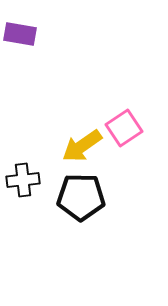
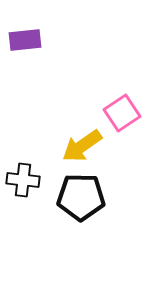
purple rectangle: moved 5 px right, 6 px down; rotated 16 degrees counterclockwise
pink square: moved 2 px left, 15 px up
black cross: rotated 12 degrees clockwise
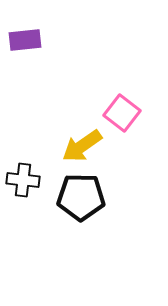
pink square: rotated 18 degrees counterclockwise
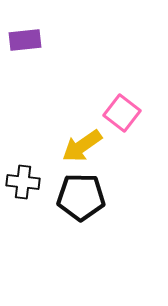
black cross: moved 2 px down
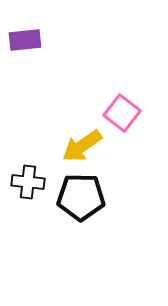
black cross: moved 5 px right
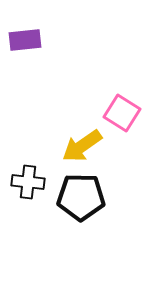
pink square: rotated 6 degrees counterclockwise
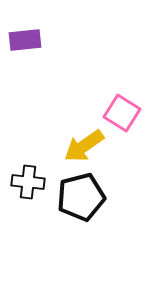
yellow arrow: moved 2 px right
black pentagon: rotated 15 degrees counterclockwise
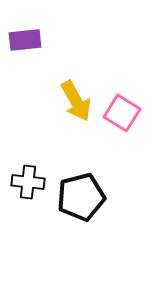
yellow arrow: moved 8 px left, 45 px up; rotated 84 degrees counterclockwise
